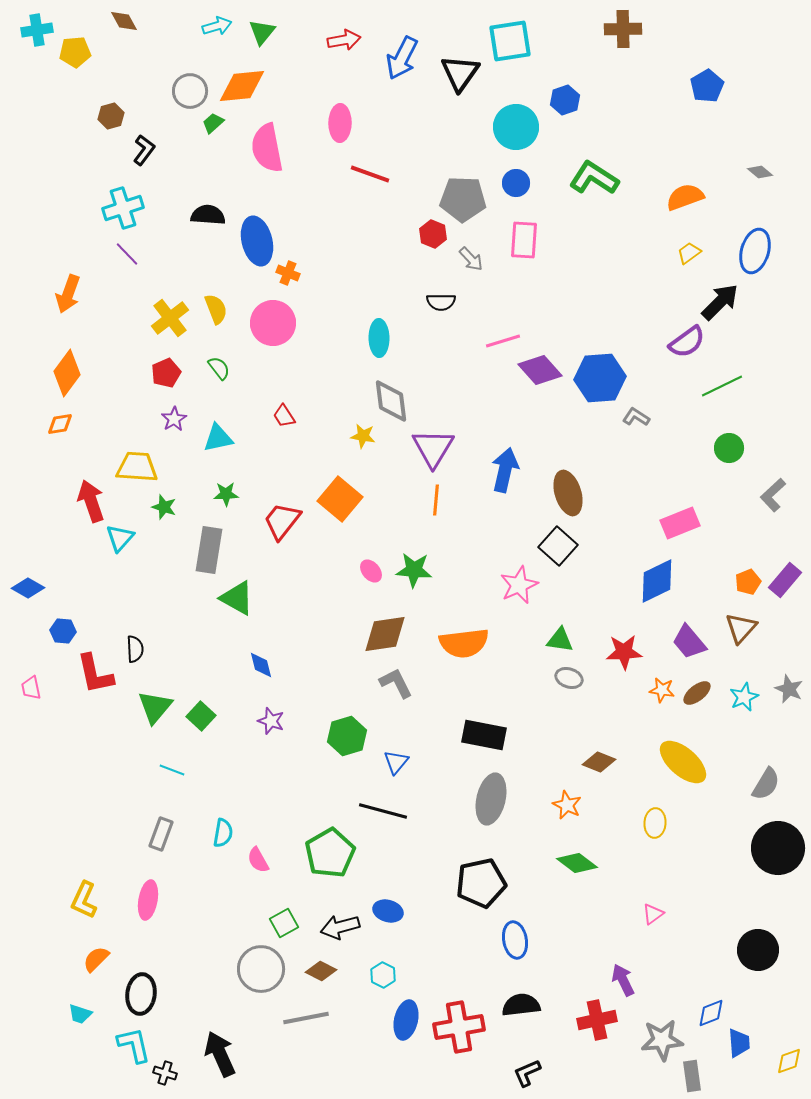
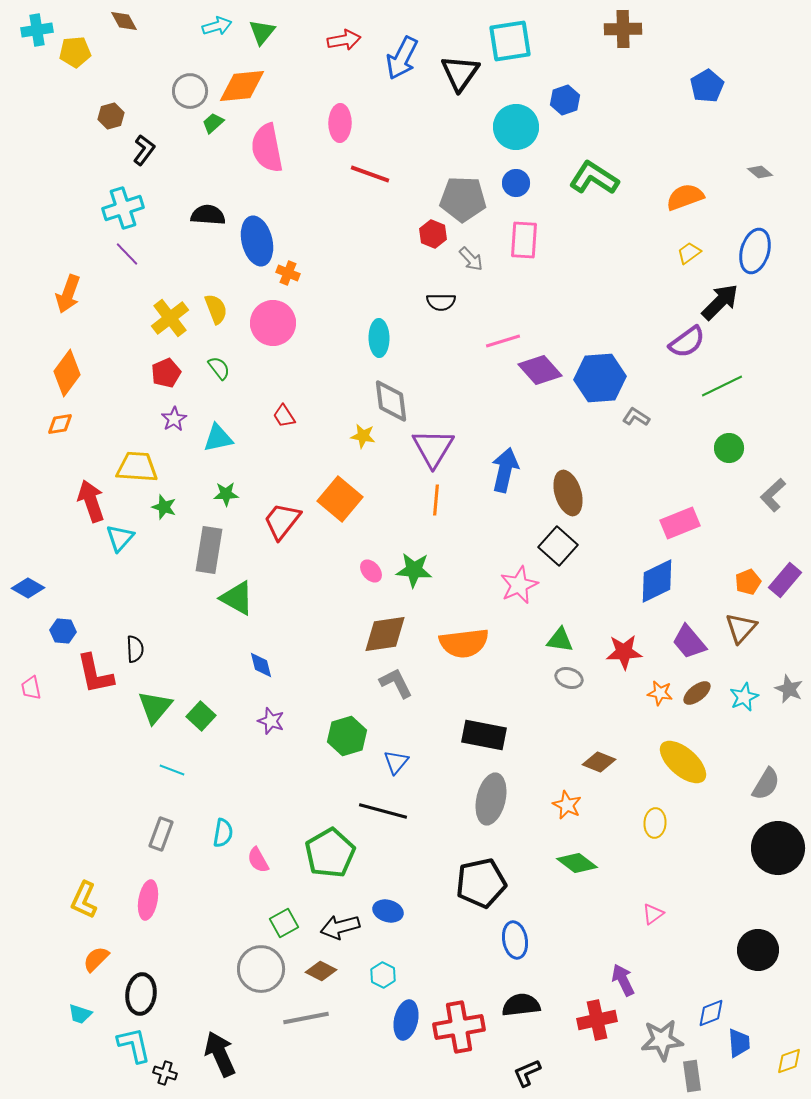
orange star at (662, 690): moved 2 px left, 3 px down
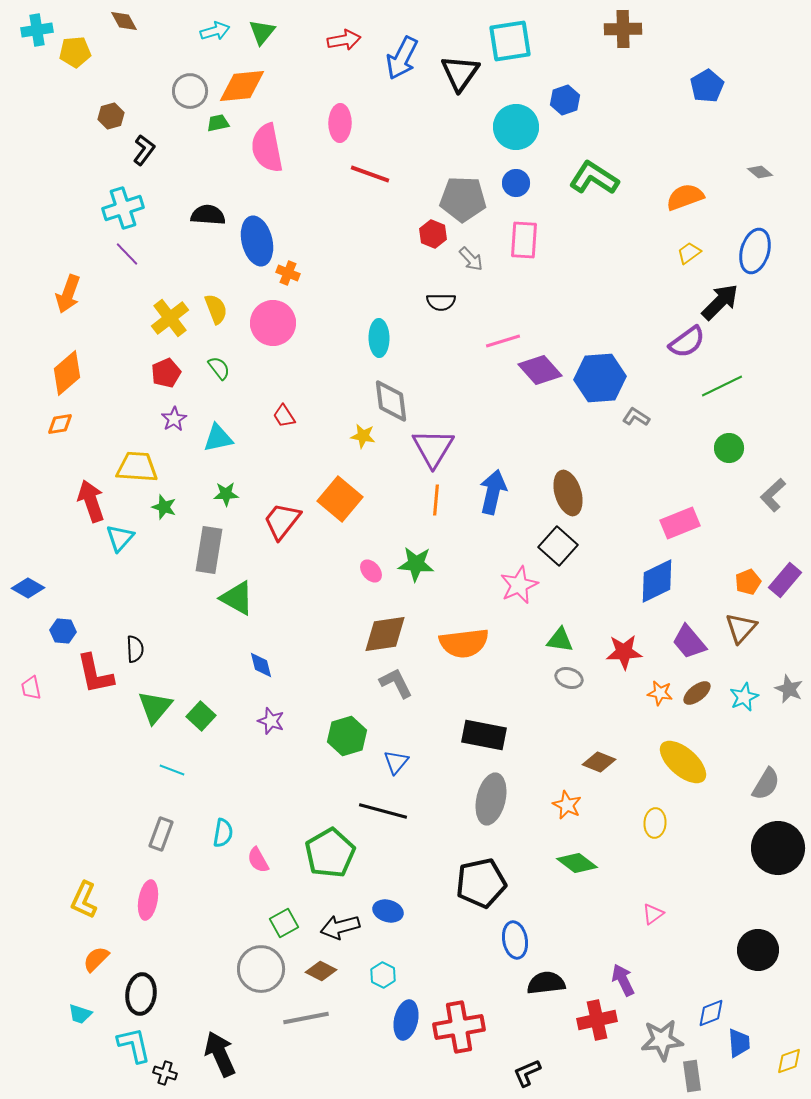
cyan arrow at (217, 26): moved 2 px left, 5 px down
green trapezoid at (213, 123): moved 5 px right; rotated 30 degrees clockwise
orange diamond at (67, 373): rotated 12 degrees clockwise
blue arrow at (505, 470): moved 12 px left, 22 px down
green star at (414, 570): moved 2 px right, 6 px up
black semicircle at (521, 1005): moved 25 px right, 22 px up
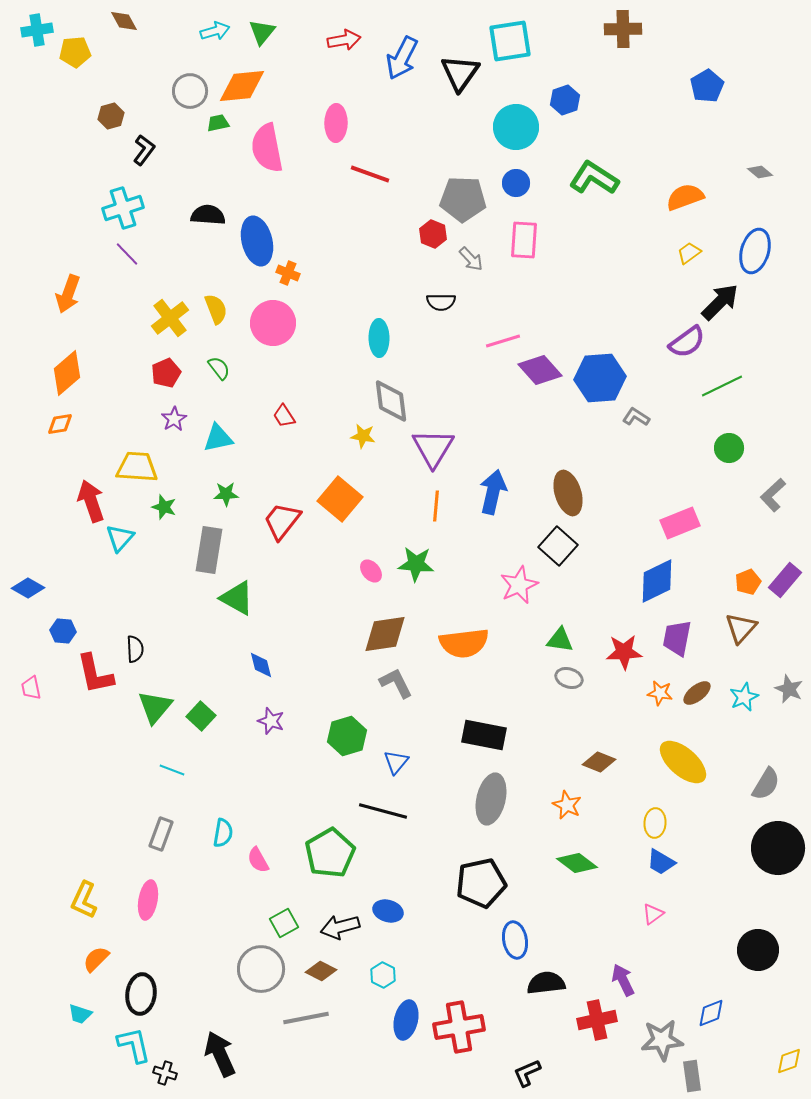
pink ellipse at (340, 123): moved 4 px left
orange line at (436, 500): moved 6 px down
purple trapezoid at (689, 642): moved 12 px left, 4 px up; rotated 51 degrees clockwise
blue trapezoid at (739, 1043): moved 78 px left, 181 px up; rotated 124 degrees clockwise
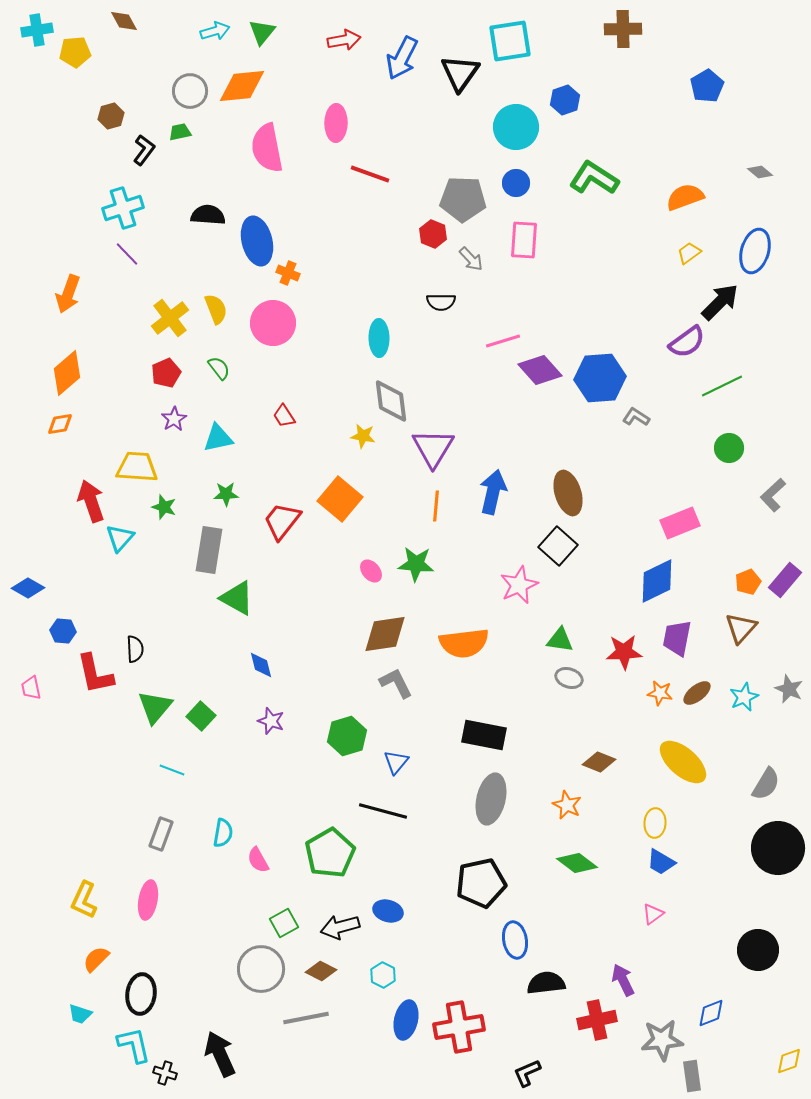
green trapezoid at (218, 123): moved 38 px left, 9 px down
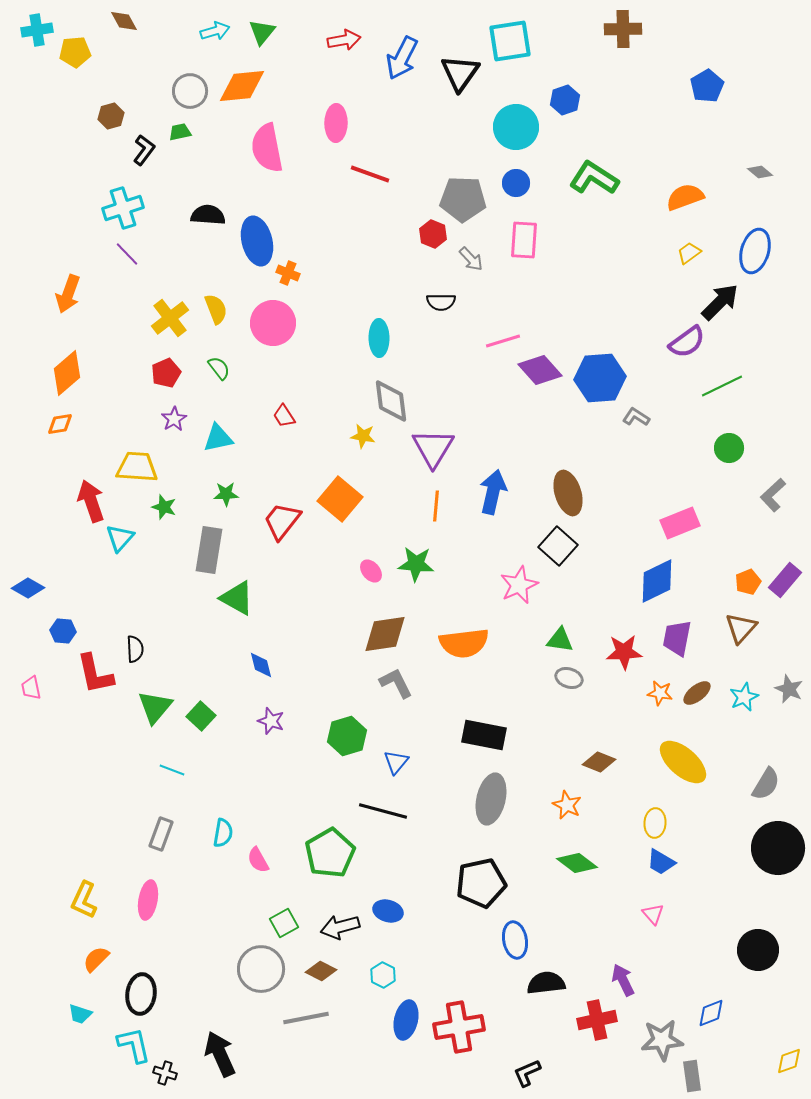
pink triangle at (653, 914): rotated 35 degrees counterclockwise
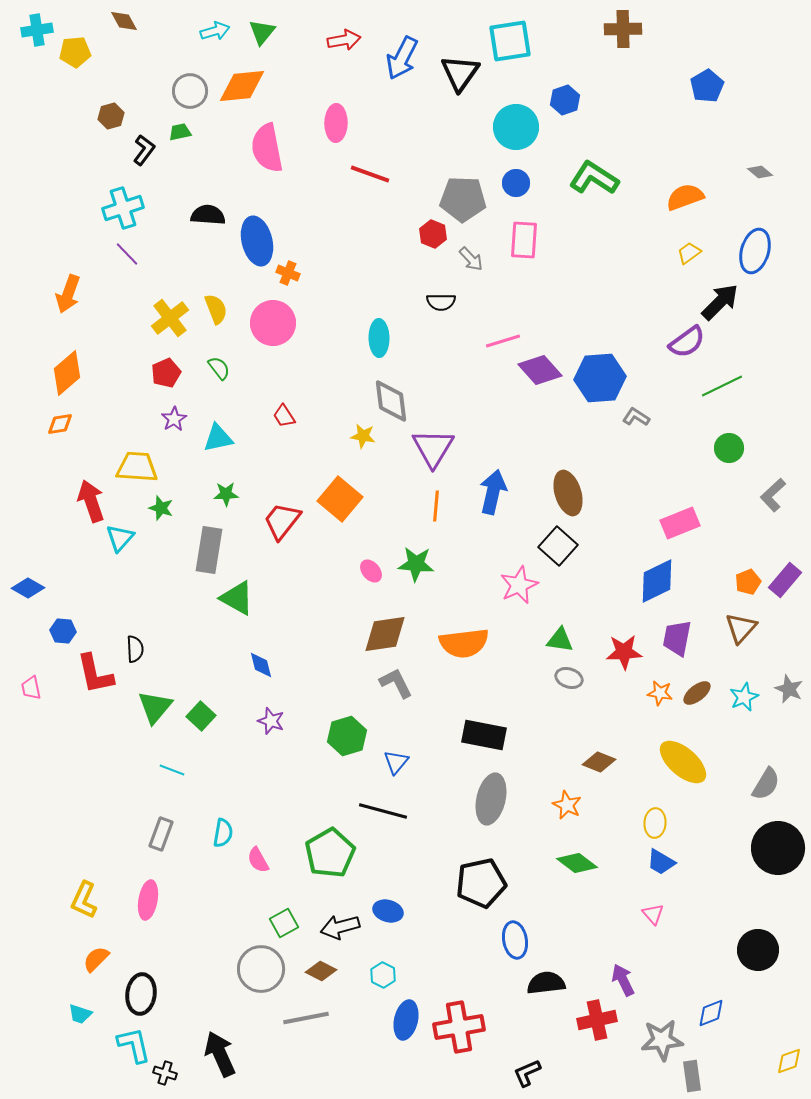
green star at (164, 507): moved 3 px left, 1 px down
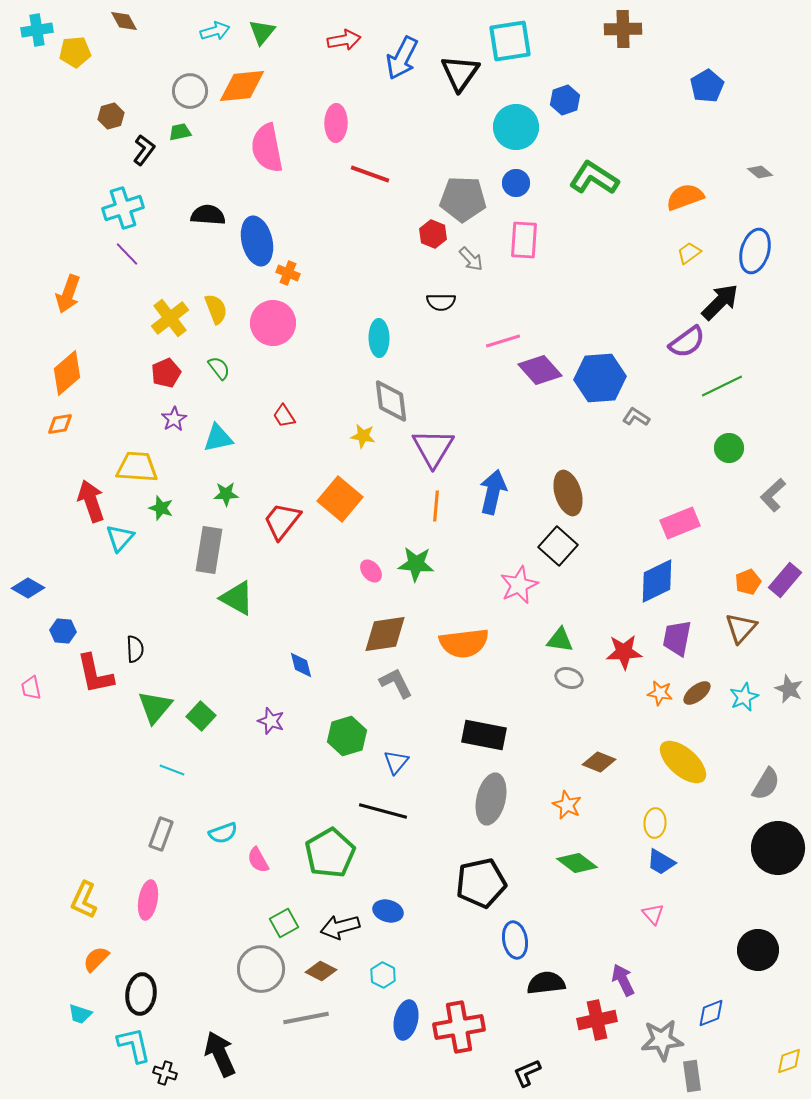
blue diamond at (261, 665): moved 40 px right
cyan semicircle at (223, 833): rotated 60 degrees clockwise
